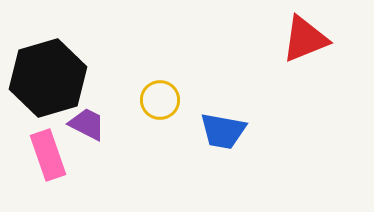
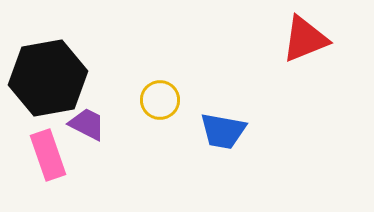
black hexagon: rotated 6 degrees clockwise
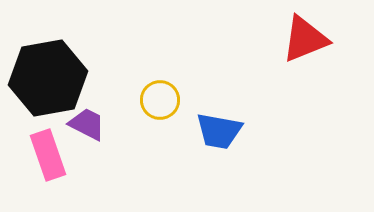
blue trapezoid: moved 4 px left
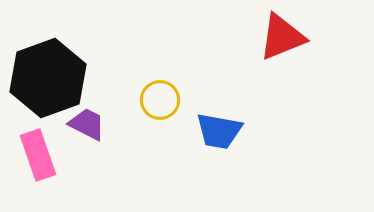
red triangle: moved 23 px left, 2 px up
black hexagon: rotated 10 degrees counterclockwise
pink rectangle: moved 10 px left
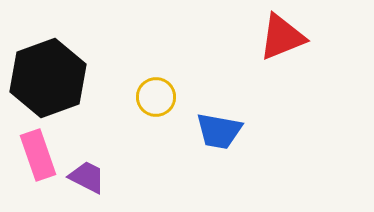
yellow circle: moved 4 px left, 3 px up
purple trapezoid: moved 53 px down
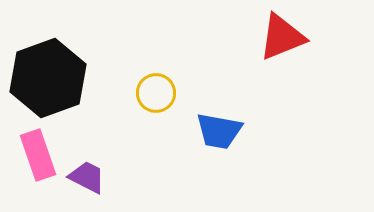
yellow circle: moved 4 px up
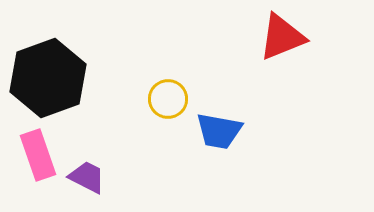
yellow circle: moved 12 px right, 6 px down
